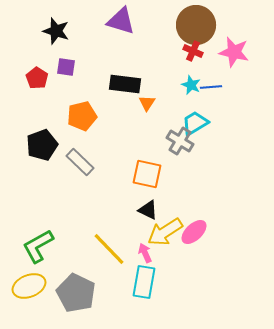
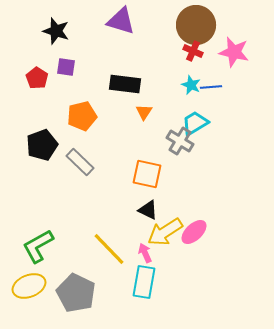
orange triangle: moved 3 px left, 9 px down
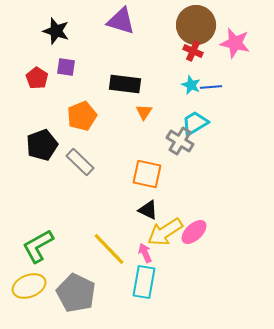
pink star: moved 1 px right, 9 px up
orange pentagon: rotated 8 degrees counterclockwise
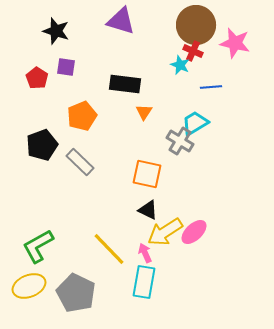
cyan star: moved 11 px left, 20 px up
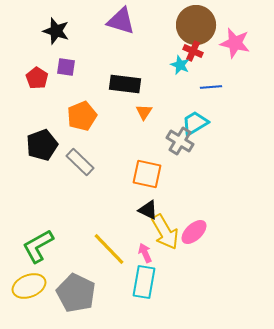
yellow arrow: rotated 87 degrees counterclockwise
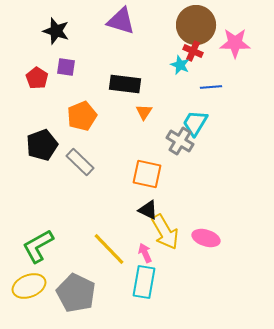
pink star: rotated 12 degrees counterclockwise
cyan trapezoid: rotated 28 degrees counterclockwise
pink ellipse: moved 12 px right, 6 px down; rotated 60 degrees clockwise
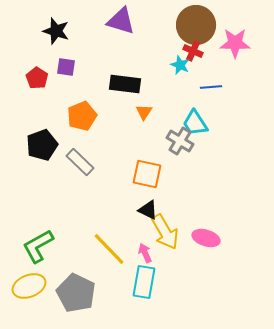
cyan trapezoid: rotated 64 degrees counterclockwise
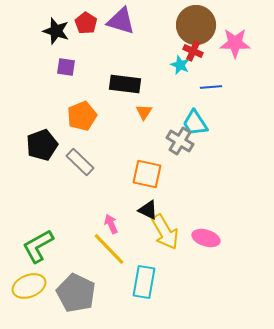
red pentagon: moved 49 px right, 55 px up
pink arrow: moved 34 px left, 29 px up
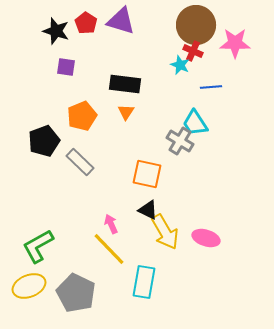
orange triangle: moved 18 px left
black pentagon: moved 2 px right, 4 px up
